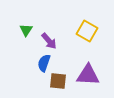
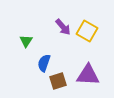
green triangle: moved 11 px down
purple arrow: moved 14 px right, 14 px up
brown square: rotated 24 degrees counterclockwise
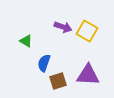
purple arrow: rotated 30 degrees counterclockwise
green triangle: rotated 32 degrees counterclockwise
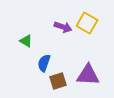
yellow square: moved 8 px up
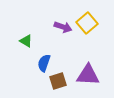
yellow square: rotated 20 degrees clockwise
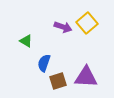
purple triangle: moved 2 px left, 2 px down
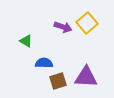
blue semicircle: rotated 72 degrees clockwise
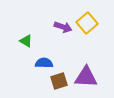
brown square: moved 1 px right
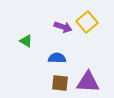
yellow square: moved 1 px up
blue semicircle: moved 13 px right, 5 px up
purple triangle: moved 2 px right, 5 px down
brown square: moved 1 px right, 2 px down; rotated 24 degrees clockwise
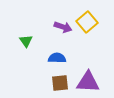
green triangle: rotated 24 degrees clockwise
brown square: rotated 12 degrees counterclockwise
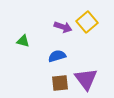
green triangle: moved 3 px left; rotated 40 degrees counterclockwise
blue semicircle: moved 2 px up; rotated 18 degrees counterclockwise
purple triangle: moved 2 px left, 3 px up; rotated 50 degrees clockwise
